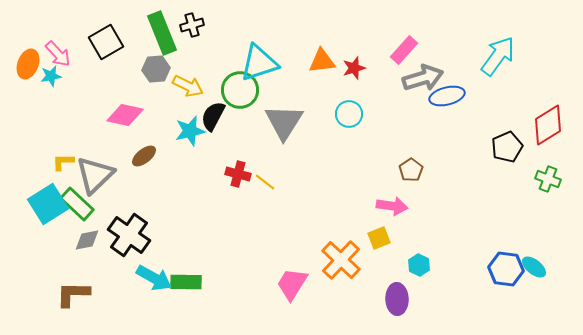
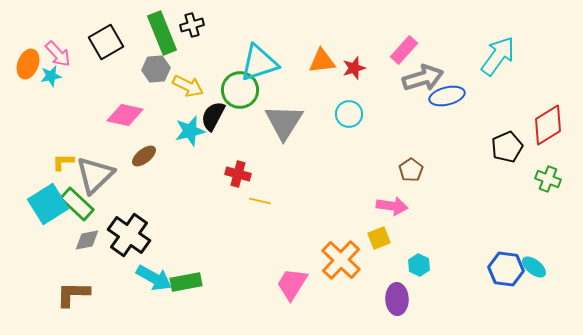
yellow line at (265, 182): moved 5 px left, 19 px down; rotated 25 degrees counterclockwise
green rectangle at (186, 282): rotated 12 degrees counterclockwise
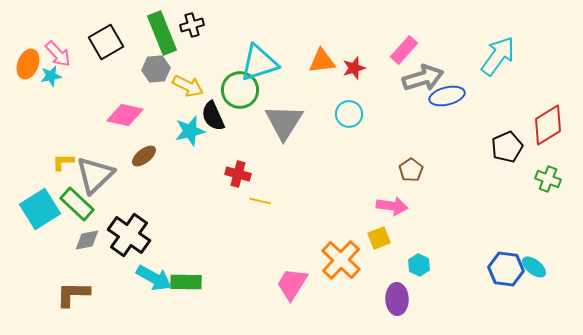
black semicircle at (213, 116): rotated 52 degrees counterclockwise
cyan square at (48, 204): moved 8 px left, 5 px down
green rectangle at (186, 282): rotated 12 degrees clockwise
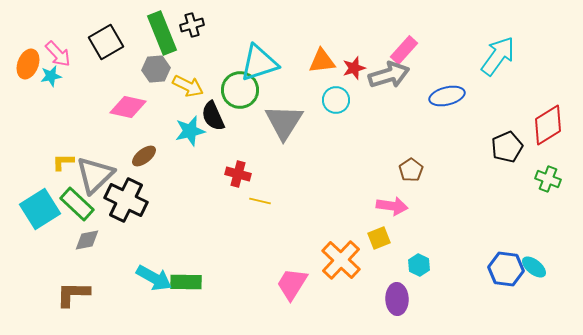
gray arrow at (423, 78): moved 34 px left, 3 px up
cyan circle at (349, 114): moved 13 px left, 14 px up
pink diamond at (125, 115): moved 3 px right, 8 px up
black cross at (129, 235): moved 3 px left, 35 px up; rotated 9 degrees counterclockwise
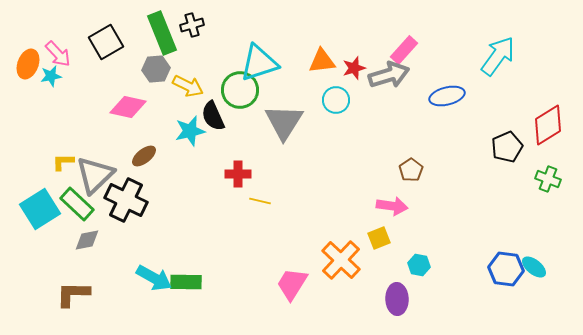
red cross at (238, 174): rotated 15 degrees counterclockwise
cyan hexagon at (419, 265): rotated 15 degrees counterclockwise
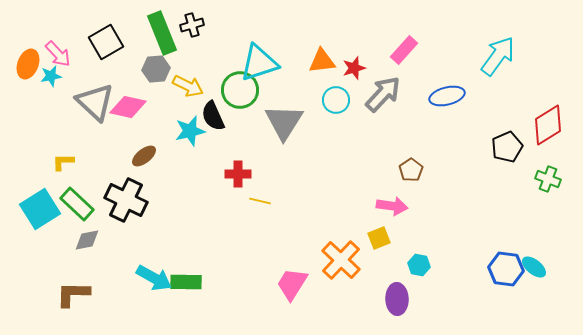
gray arrow at (389, 75): moved 6 px left, 19 px down; rotated 30 degrees counterclockwise
gray triangle at (95, 175): moved 73 px up; rotated 33 degrees counterclockwise
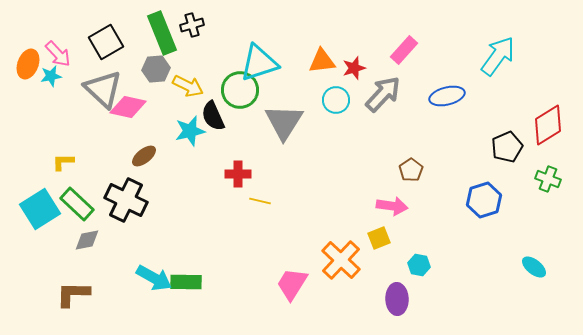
gray triangle at (95, 102): moved 8 px right, 13 px up
blue hexagon at (506, 269): moved 22 px left, 69 px up; rotated 24 degrees counterclockwise
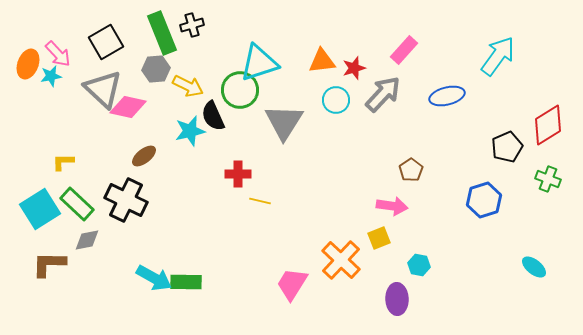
brown L-shape at (73, 294): moved 24 px left, 30 px up
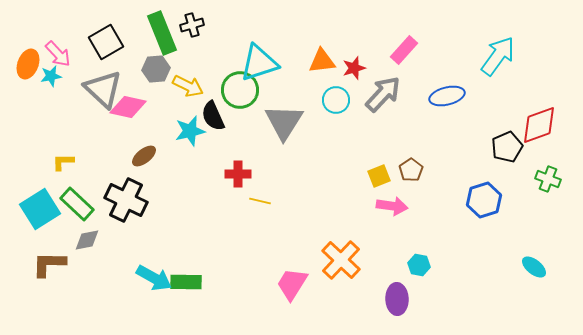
red diamond at (548, 125): moved 9 px left; rotated 12 degrees clockwise
yellow square at (379, 238): moved 62 px up
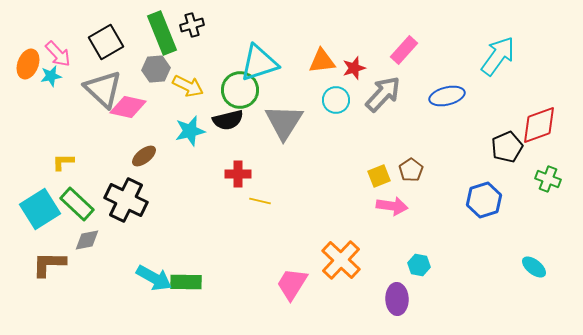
black semicircle at (213, 116): moved 15 px right, 4 px down; rotated 80 degrees counterclockwise
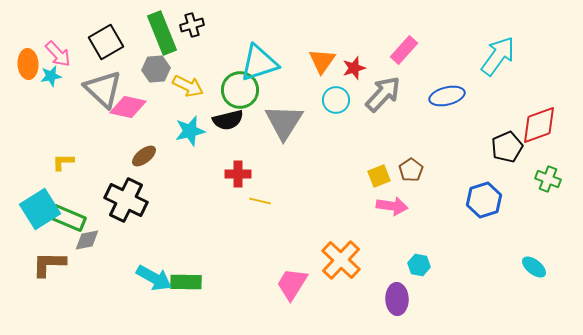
orange triangle at (322, 61): rotated 48 degrees counterclockwise
orange ellipse at (28, 64): rotated 24 degrees counterclockwise
green rectangle at (77, 204): moved 9 px left, 14 px down; rotated 20 degrees counterclockwise
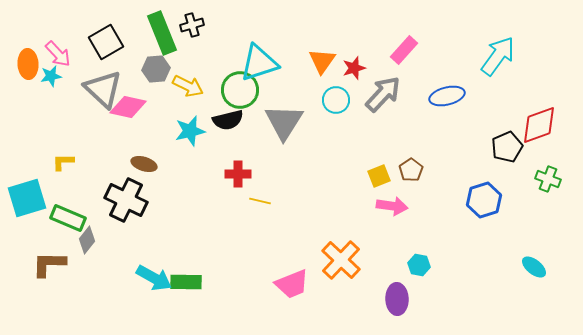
brown ellipse at (144, 156): moved 8 px down; rotated 55 degrees clockwise
cyan square at (40, 209): moved 13 px left, 11 px up; rotated 15 degrees clockwise
gray diamond at (87, 240): rotated 40 degrees counterclockwise
pink trapezoid at (292, 284): rotated 144 degrees counterclockwise
